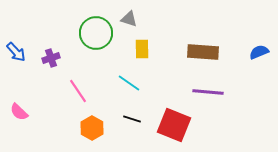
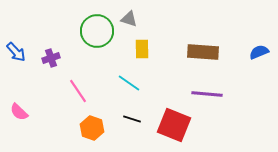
green circle: moved 1 px right, 2 px up
purple line: moved 1 px left, 2 px down
orange hexagon: rotated 10 degrees counterclockwise
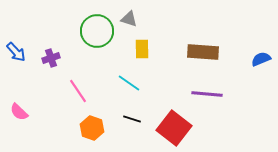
blue semicircle: moved 2 px right, 7 px down
red square: moved 3 px down; rotated 16 degrees clockwise
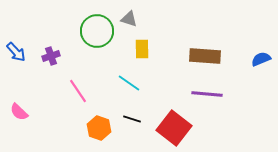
brown rectangle: moved 2 px right, 4 px down
purple cross: moved 2 px up
orange hexagon: moved 7 px right
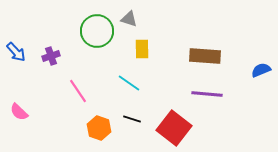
blue semicircle: moved 11 px down
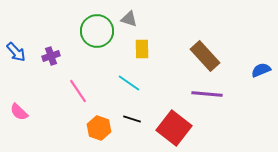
brown rectangle: rotated 44 degrees clockwise
